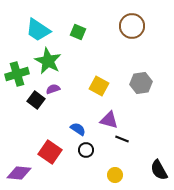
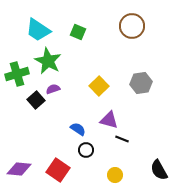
yellow square: rotated 18 degrees clockwise
black square: rotated 12 degrees clockwise
red square: moved 8 px right, 18 px down
purple diamond: moved 4 px up
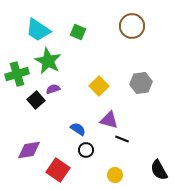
purple diamond: moved 10 px right, 19 px up; rotated 15 degrees counterclockwise
